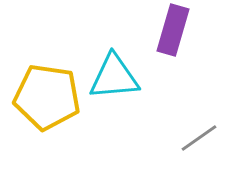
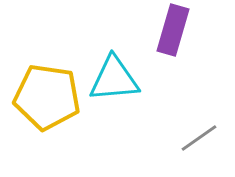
cyan triangle: moved 2 px down
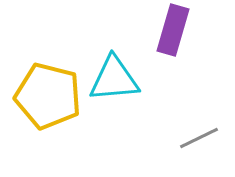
yellow pentagon: moved 1 px right, 1 px up; rotated 6 degrees clockwise
gray line: rotated 9 degrees clockwise
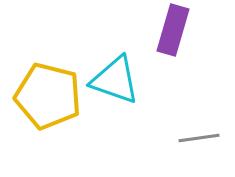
cyan triangle: moved 1 px right, 1 px down; rotated 24 degrees clockwise
gray line: rotated 18 degrees clockwise
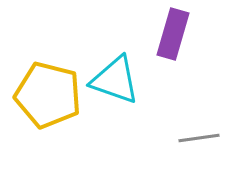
purple rectangle: moved 4 px down
yellow pentagon: moved 1 px up
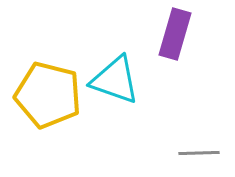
purple rectangle: moved 2 px right
gray line: moved 15 px down; rotated 6 degrees clockwise
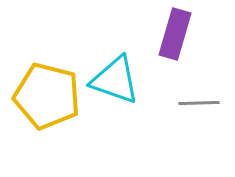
yellow pentagon: moved 1 px left, 1 px down
gray line: moved 50 px up
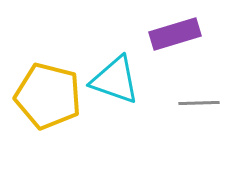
purple rectangle: rotated 57 degrees clockwise
yellow pentagon: moved 1 px right
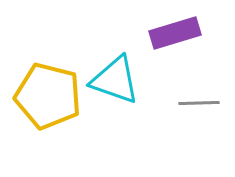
purple rectangle: moved 1 px up
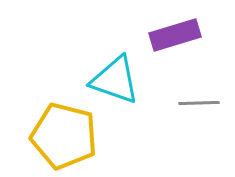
purple rectangle: moved 2 px down
yellow pentagon: moved 16 px right, 40 px down
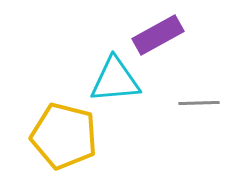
purple rectangle: moved 17 px left; rotated 12 degrees counterclockwise
cyan triangle: rotated 24 degrees counterclockwise
